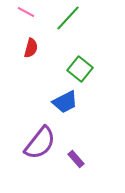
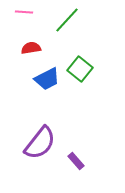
pink line: moved 2 px left; rotated 24 degrees counterclockwise
green line: moved 1 px left, 2 px down
red semicircle: rotated 114 degrees counterclockwise
blue trapezoid: moved 18 px left, 23 px up
purple rectangle: moved 2 px down
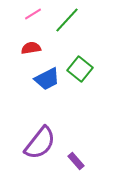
pink line: moved 9 px right, 2 px down; rotated 36 degrees counterclockwise
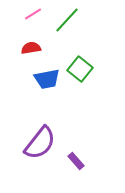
blue trapezoid: rotated 16 degrees clockwise
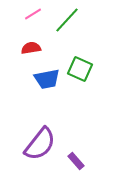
green square: rotated 15 degrees counterclockwise
purple semicircle: moved 1 px down
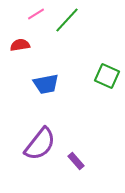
pink line: moved 3 px right
red semicircle: moved 11 px left, 3 px up
green square: moved 27 px right, 7 px down
blue trapezoid: moved 1 px left, 5 px down
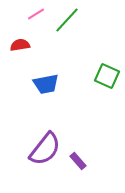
purple semicircle: moved 5 px right, 5 px down
purple rectangle: moved 2 px right
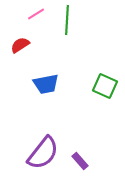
green line: rotated 40 degrees counterclockwise
red semicircle: rotated 24 degrees counterclockwise
green square: moved 2 px left, 10 px down
purple semicircle: moved 2 px left, 4 px down
purple rectangle: moved 2 px right
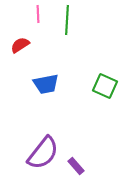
pink line: moved 2 px right; rotated 60 degrees counterclockwise
purple rectangle: moved 4 px left, 5 px down
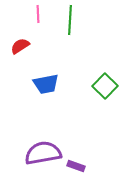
green line: moved 3 px right
red semicircle: moved 1 px down
green square: rotated 20 degrees clockwise
purple semicircle: rotated 138 degrees counterclockwise
purple rectangle: rotated 30 degrees counterclockwise
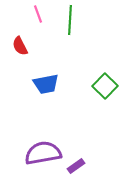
pink line: rotated 18 degrees counterclockwise
red semicircle: rotated 84 degrees counterclockwise
purple rectangle: rotated 54 degrees counterclockwise
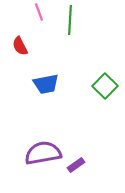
pink line: moved 1 px right, 2 px up
purple rectangle: moved 1 px up
